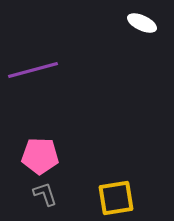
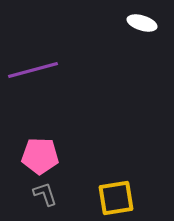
white ellipse: rotated 8 degrees counterclockwise
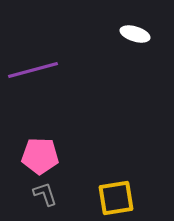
white ellipse: moved 7 px left, 11 px down
